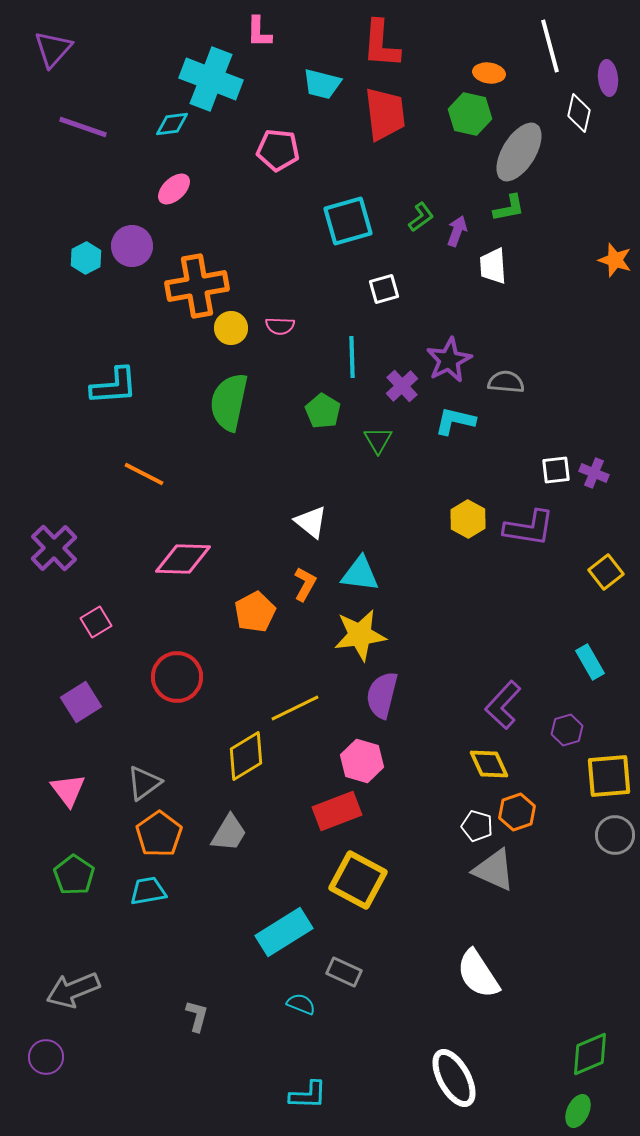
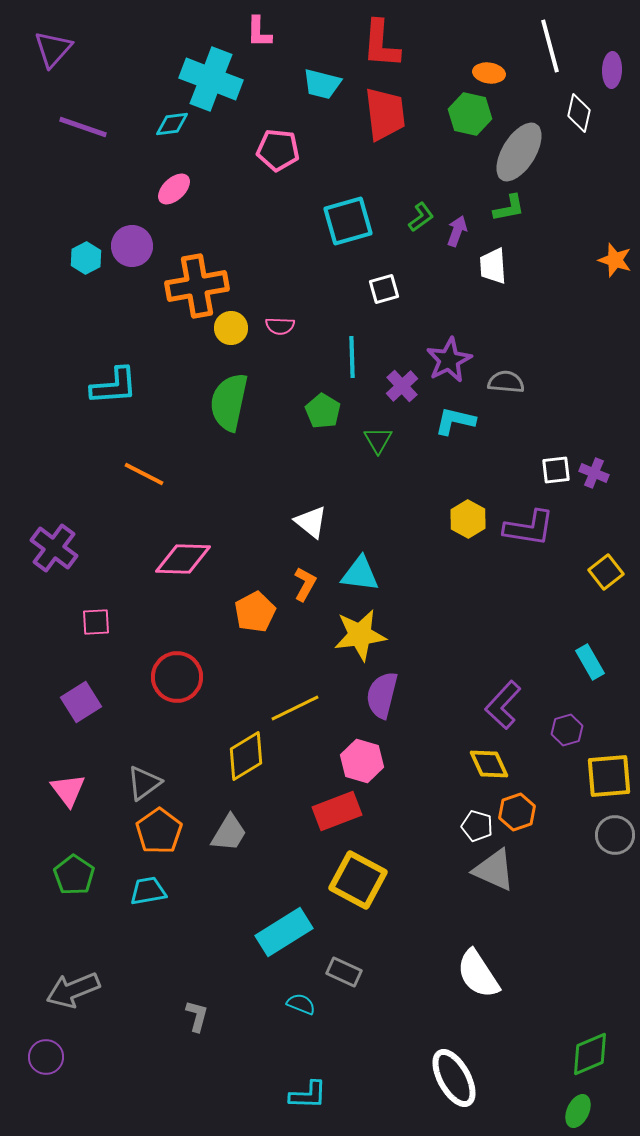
purple ellipse at (608, 78): moved 4 px right, 8 px up; rotated 8 degrees clockwise
purple cross at (54, 548): rotated 9 degrees counterclockwise
pink square at (96, 622): rotated 28 degrees clockwise
orange pentagon at (159, 834): moved 3 px up
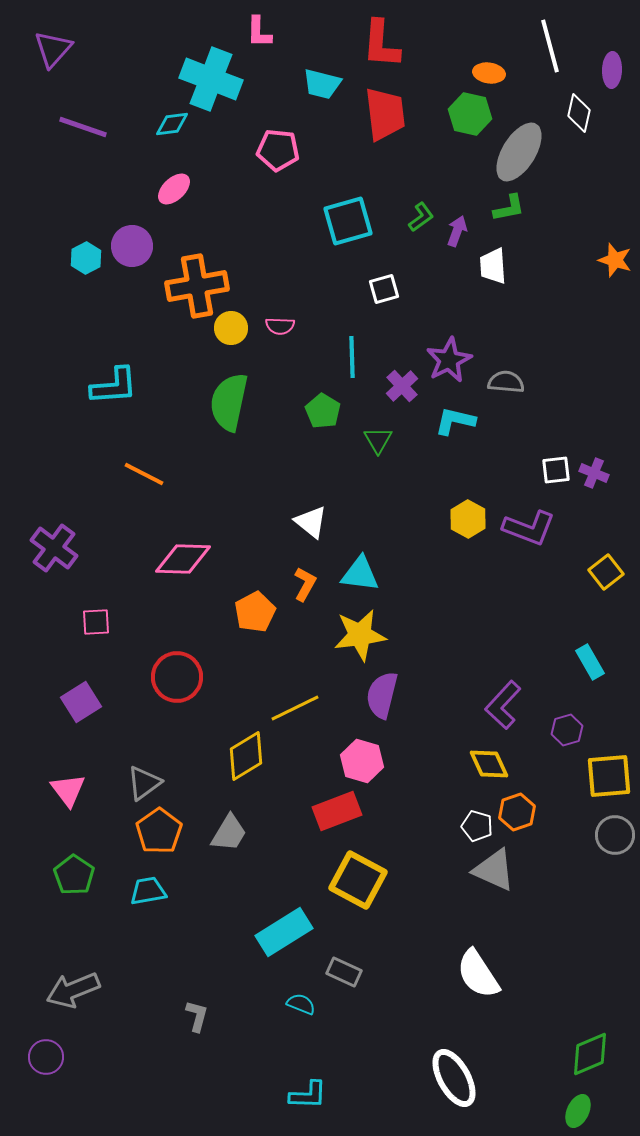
purple L-shape at (529, 528): rotated 12 degrees clockwise
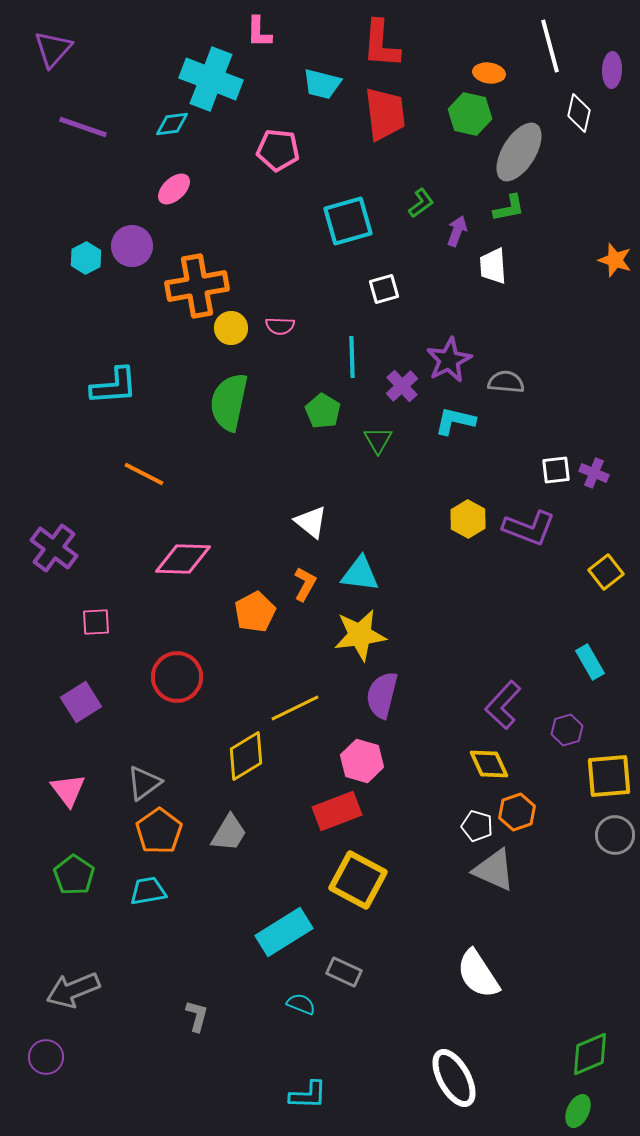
green L-shape at (421, 217): moved 14 px up
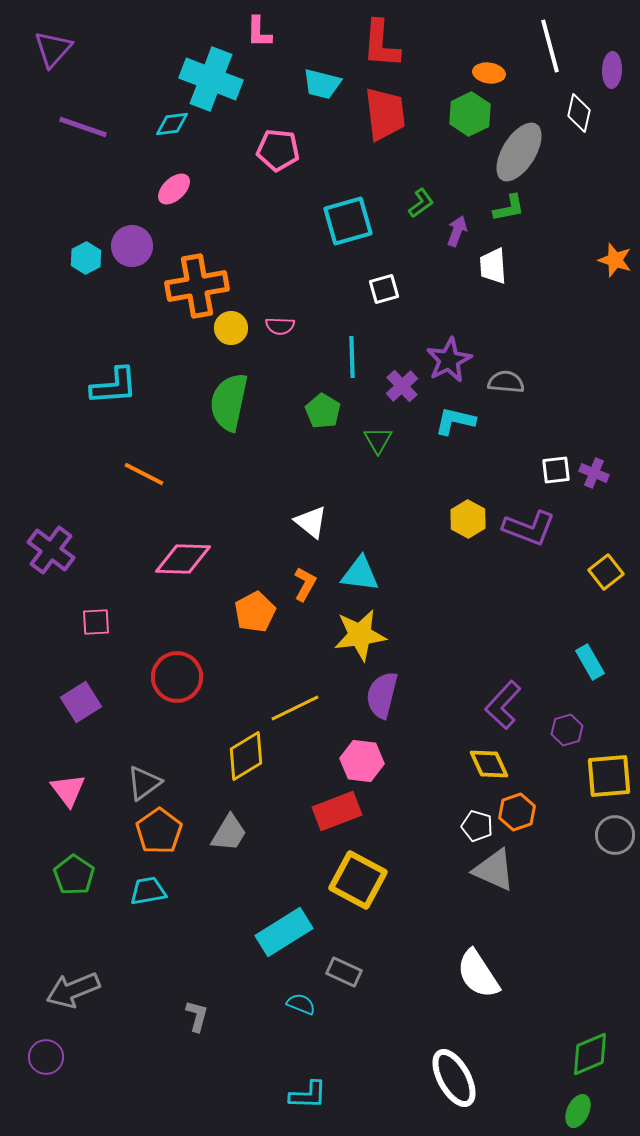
green hexagon at (470, 114): rotated 21 degrees clockwise
purple cross at (54, 548): moved 3 px left, 2 px down
pink hexagon at (362, 761): rotated 9 degrees counterclockwise
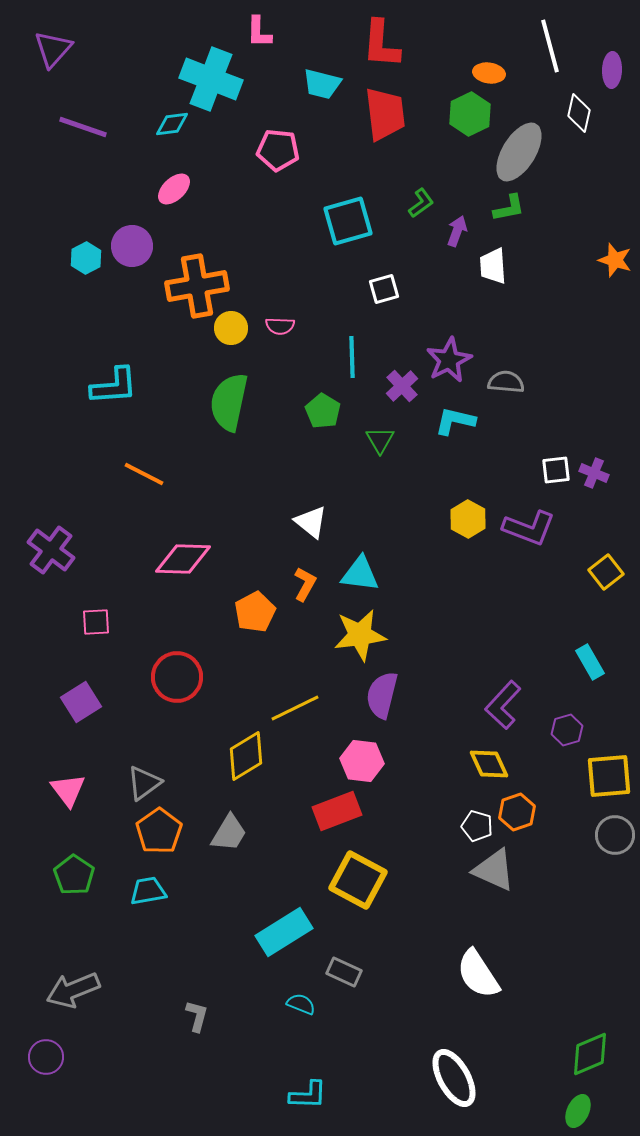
green triangle at (378, 440): moved 2 px right
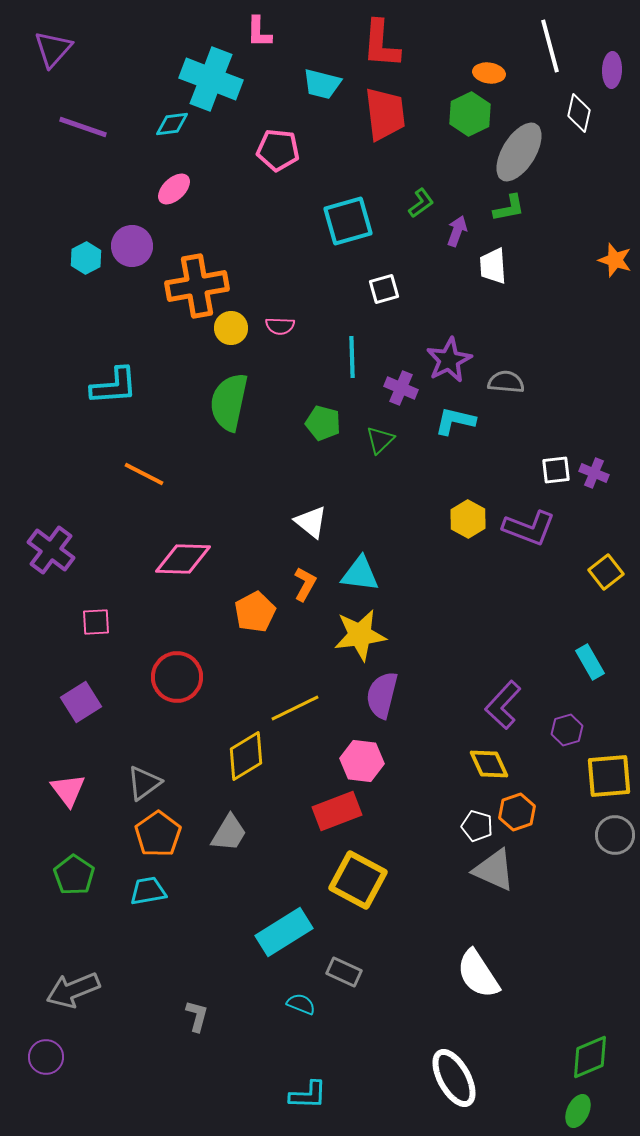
purple cross at (402, 386): moved 1 px left, 2 px down; rotated 24 degrees counterclockwise
green pentagon at (323, 411): moved 12 px down; rotated 16 degrees counterclockwise
green triangle at (380, 440): rotated 16 degrees clockwise
orange pentagon at (159, 831): moved 1 px left, 3 px down
green diamond at (590, 1054): moved 3 px down
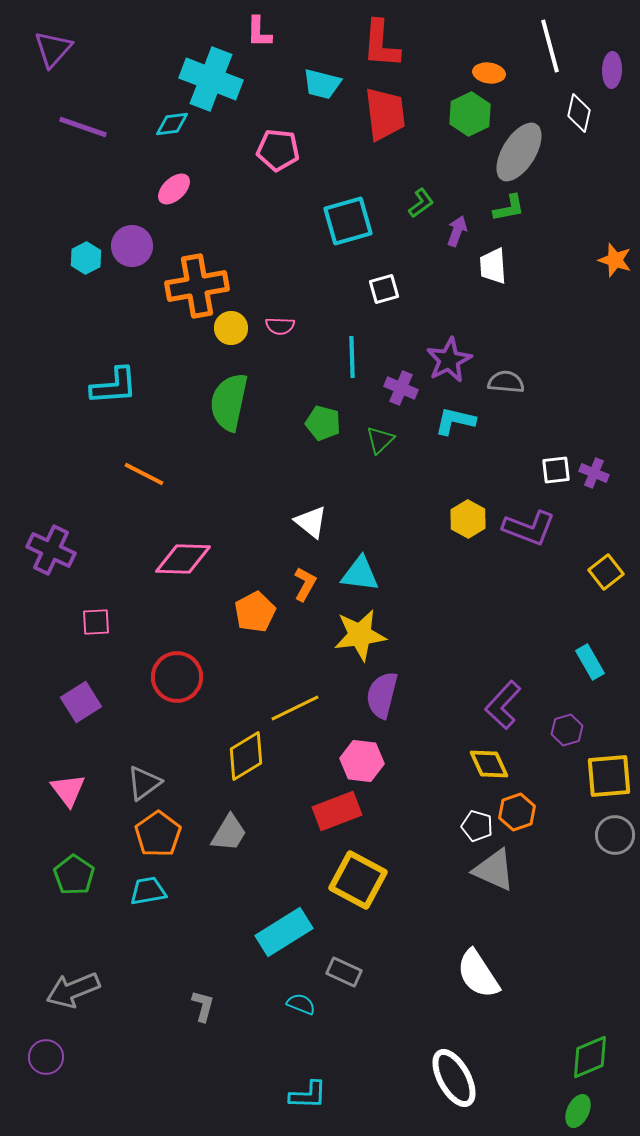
purple cross at (51, 550): rotated 12 degrees counterclockwise
gray L-shape at (197, 1016): moved 6 px right, 10 px up
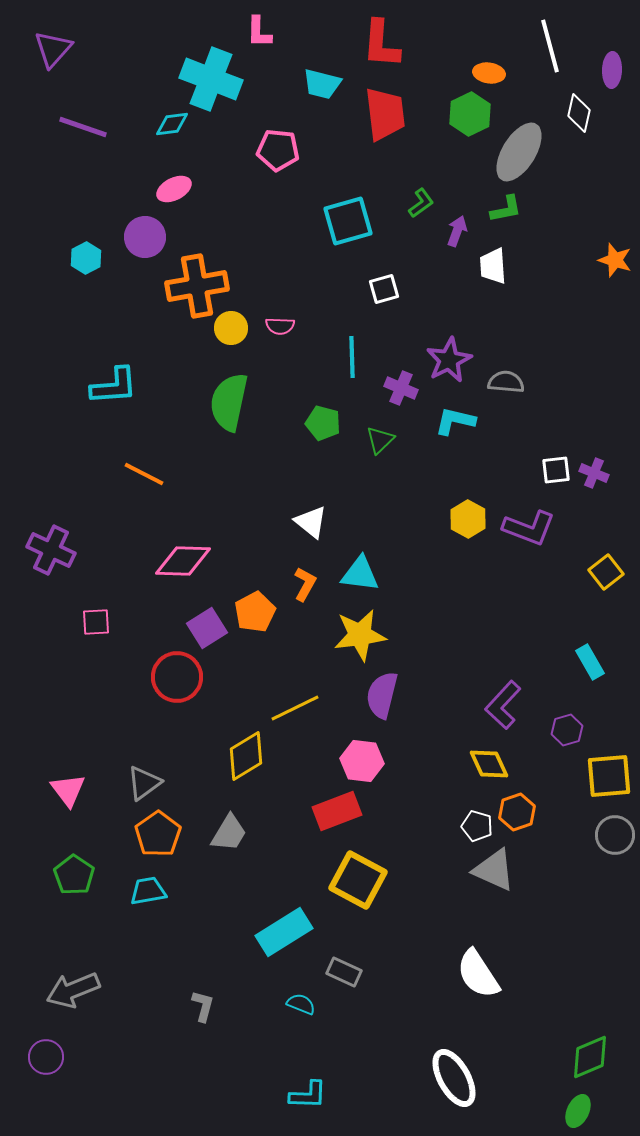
pink ellipse at (174, 189): rotated 16 degrees clockwise
green L-shape at (509, 208): moved 3 px left, 1 px down
purple circle at (132, 246): moved 13 px right, 9 px up
pink diamond at (183, 559): moved 2 px down
purple square at (81, 702): moved 126 px right, 74 px up
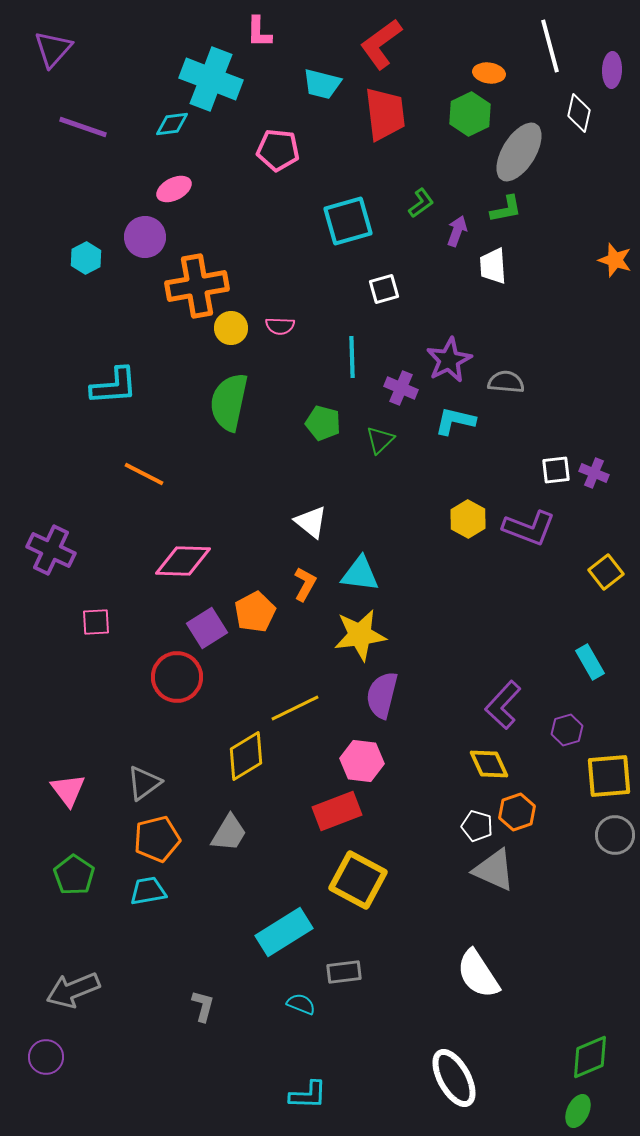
red L-shape at (381, 44): rotated 50 degrees clockwise
orange pentagon at (158, 834): moved 1 px left, 5 px down; rotated 21 degrees clockwise
gray rectangle at (344, 972): rotated 32 degrees counterclockwise
